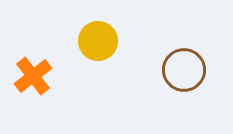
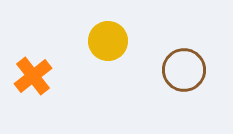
yellow circle: moved 10 px right
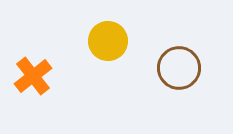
brown circle: moved 5 px left, 2 px up
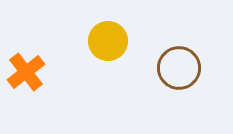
orange cross: moved 7 px left, 4 px up
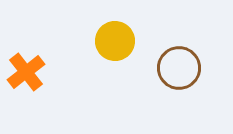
yellow circle: moved 7 px right
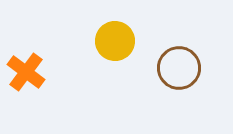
orange cross: rotated 15 degrees counterclockwise
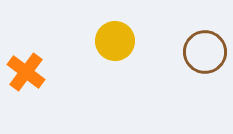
brown circle: moved 26 px right, 16 px up
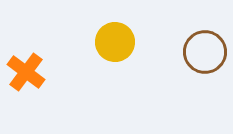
yellow circle: moved 1 px down
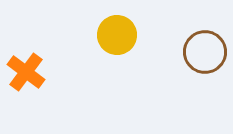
yellow circle: moved 2 px right, 7 px up
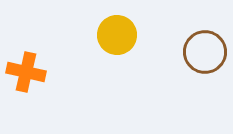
orange cross: rotated 24 degrees counterclockwise
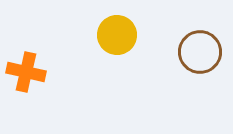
brown circle: moved 5 px left
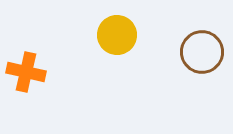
brown circle: moved 2 px right
